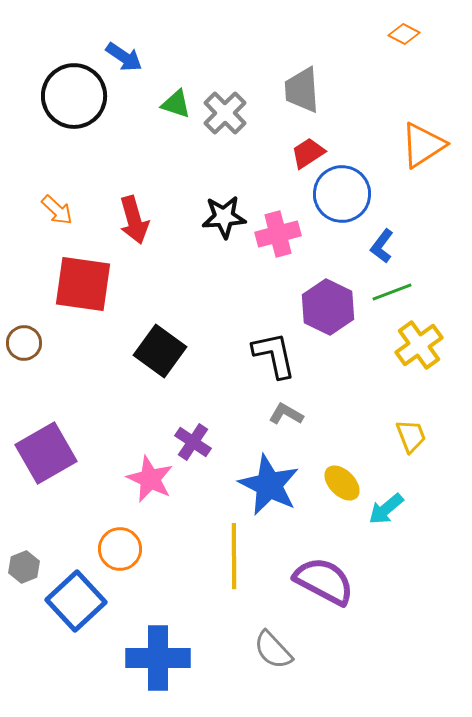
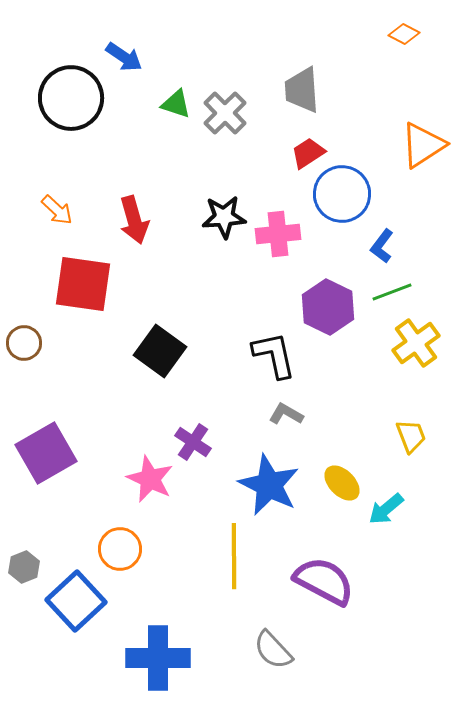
black circle: moved 3 px left, 2 px down
pink cross: rotated 9 degrees clockwise
yellow cross: moved 3 px left, 2 px up
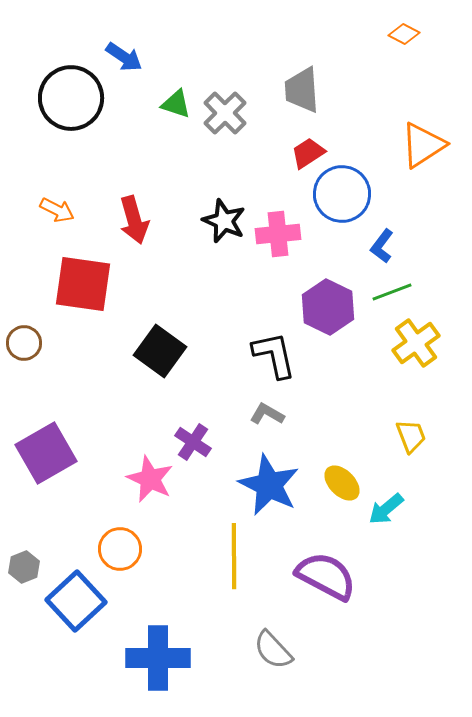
orange arrow: rotated 16 degrees counterclockwise
black star: moved 4 px down; rotated 27 degrees clockwise
gray L-shape: moved 19 px left
purple semicircle: moved 2 px right, 5 px up
